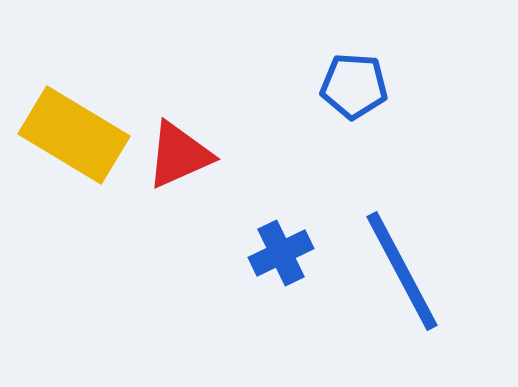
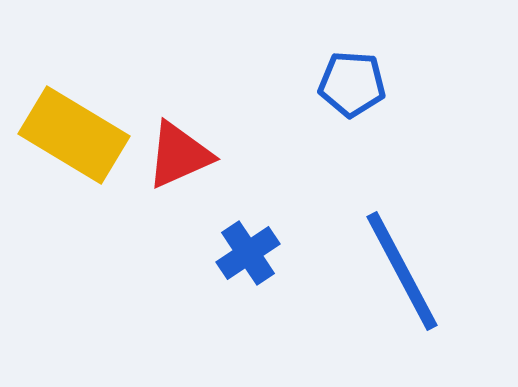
blue pentagon: moved 2 px left, 2 px up
blue cross: moved 33 px left; rotated 8 degrees counterclockwise
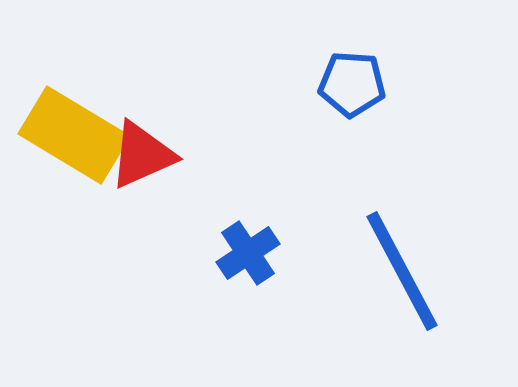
red triangle: moved 37 px left
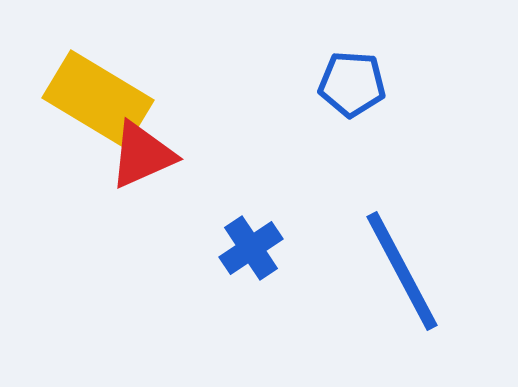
yellow rectangle: moved 24 px right, 36 px up
blue cross: moved 3 px right, 5 px up
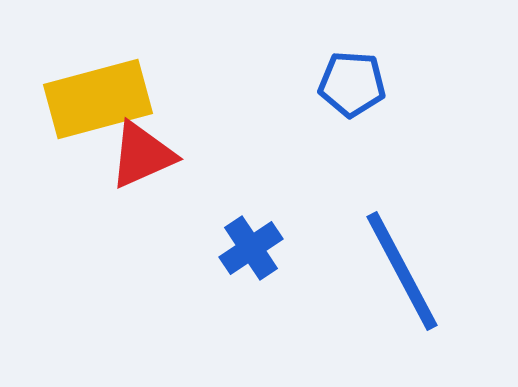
yellow rectangle: rotated 46 degrees counterclockwise
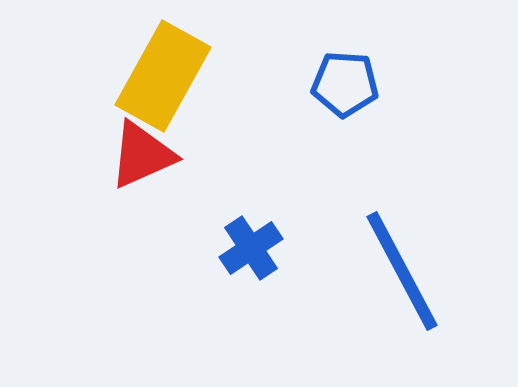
blue pentagon: moved 7 px left
yellow rectangle: moved 65 px right, 23 px up; rotated 46 degrees counterclockwise
